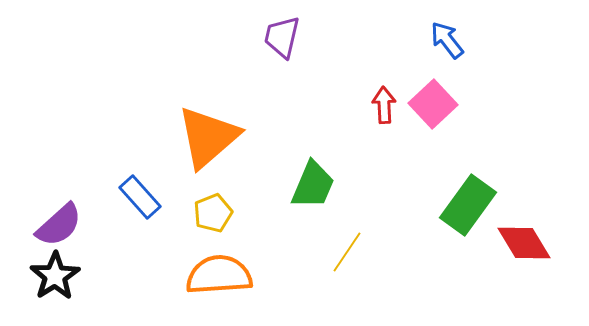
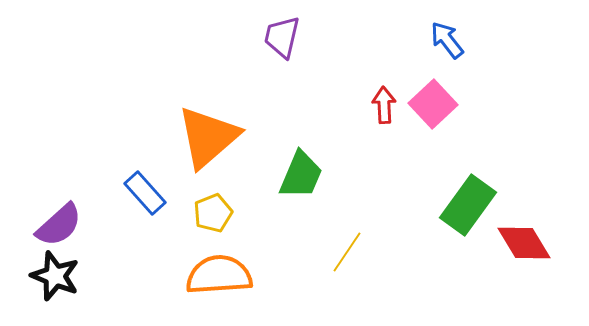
green trapezoid: moved 12 px left, 10 px up
blue rectangle: moved 5 px right, 4 px up
black star: rotated 18 degrees counterclockwise
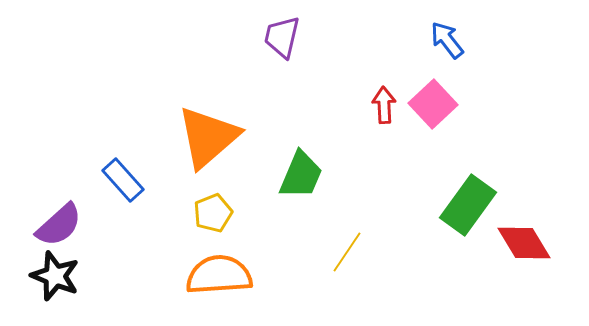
blue rectangle: moved 22 px left, 13 px up
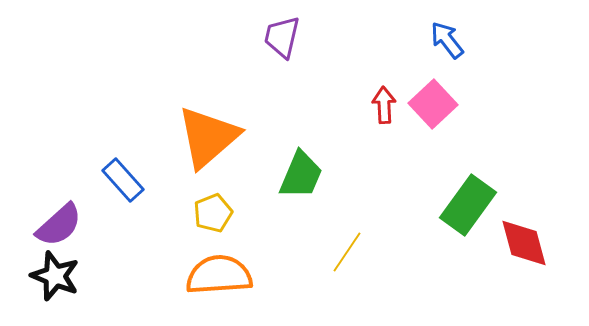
red diamond: rotated 16 degrees clockwise
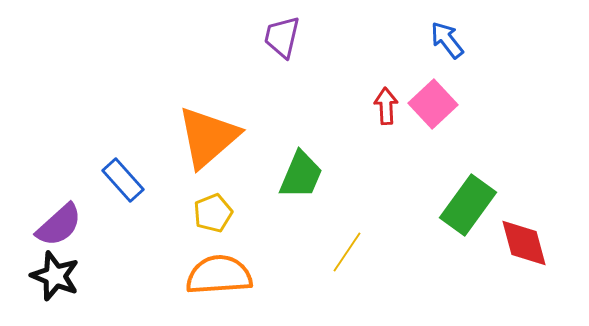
red arrow: moved 2 px right, 1 px down
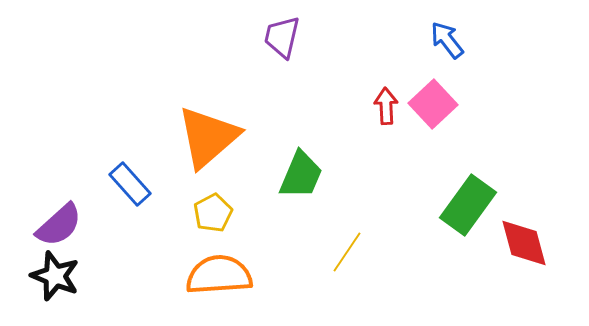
blue rectangle: moved 7 px right, 4 px down
yellow pentagon: rotated 6 degrees counterclockwise
